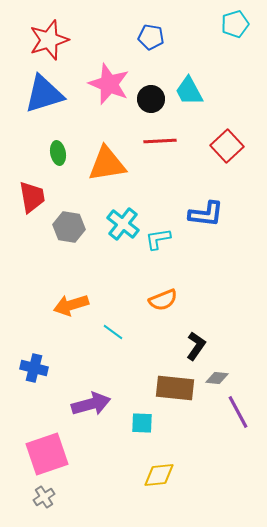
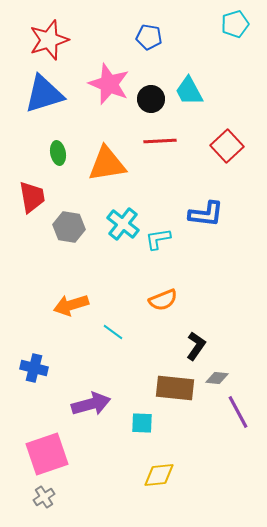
blue pentagon: moved 2 px left
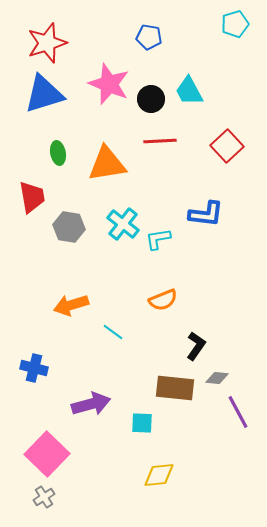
red star: moved 2 px left, 3 px down
pink square: rotated 27 degrees counterclockwise
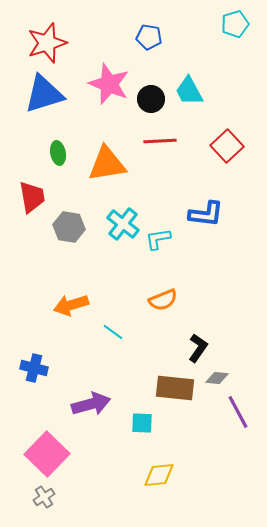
black L-shape: moved 2 px right, 2 px down
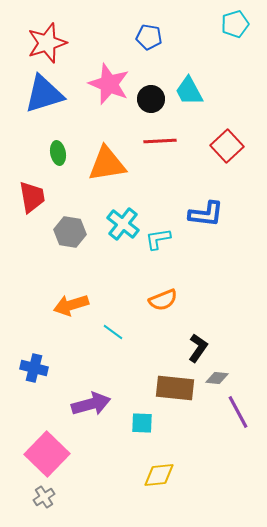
gray hexagon: moved 1 px right, 5 px down
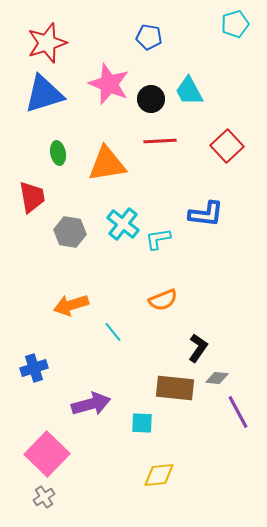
cyan line: rotated 15 degrees clockwise
blue cross: rotated 32 degrees counterclockwise
